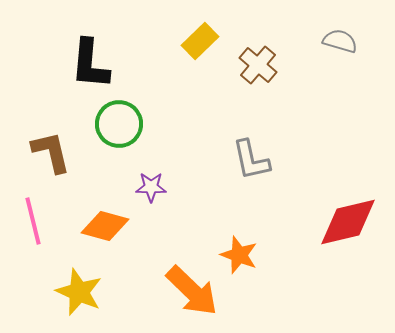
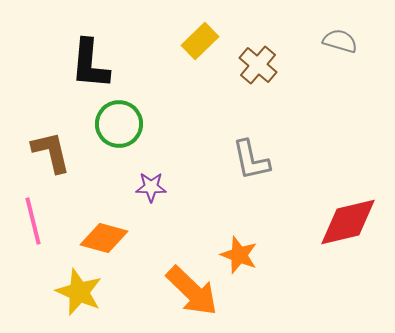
orange diamond: moved 1 px left, 12 px down
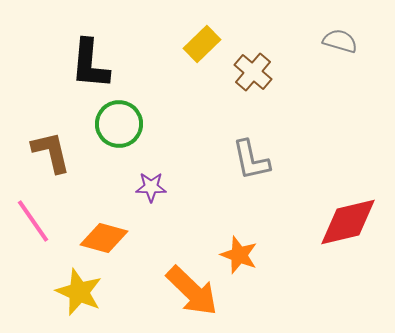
yellow rectangle: moved 2 px right, 3 px down
brown cross: moved 5 px left, 7 px down
pink line: rotated 21 degrees counterclockwise
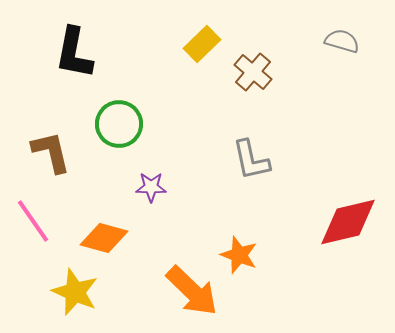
gray semicircle: moved 2 px right
black L-shape: moved 16 px left, 11 px up; rotated 6 degrees clockwise
yellow star: moved 4 px left
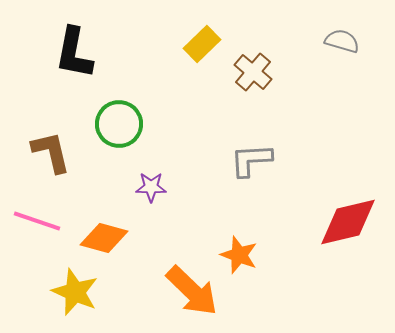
gray L-shape: rotated 99 degrees clockwise
pink line: moved 4 px right; rotated 36 degrees counterclockwise
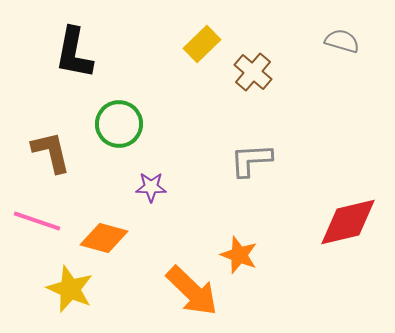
yellow star: moved 5 px left, 3 px up
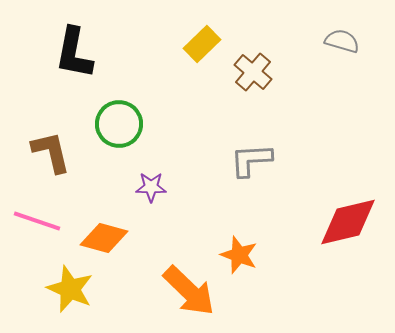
orange arrow: moved 3 px left
